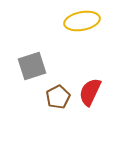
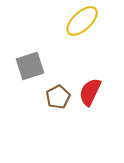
yellow ellipse: rotated 32 degrees counterclockwise
gray square: moved 2 px left
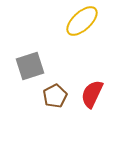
red semicircle: moved 2 px right, 2 px down
brown pentagon: moved 3 px left, 1 px up
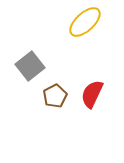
yellow ellipse: moved 3 px right, 1 px down
gray square: rotated 20 degrees counterclockwise
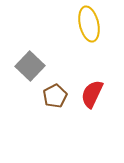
yellow ellipse: moved 4 px right, 2 px down; rotated 60 degrees counterclockwise
gray square: rotated 8 degrees counterclockwise
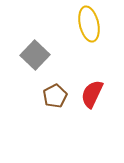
gray square: moved 5 px right, 11 px up
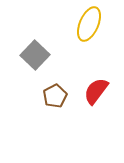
yellow ellipse: rotated 36 degrees clockwise
red semicircle: moved 4 px right, 3 px up; rotated 12 degrees clockwise
